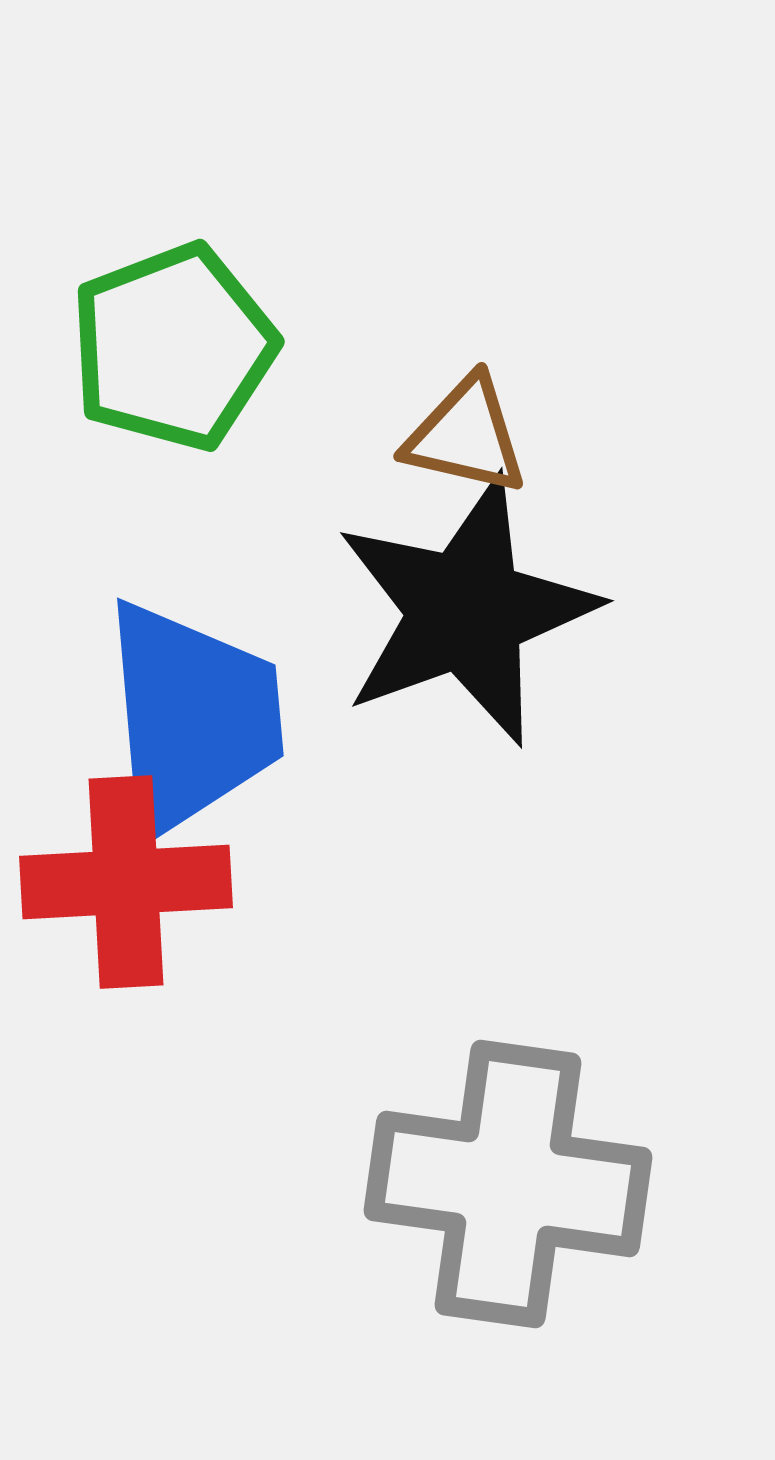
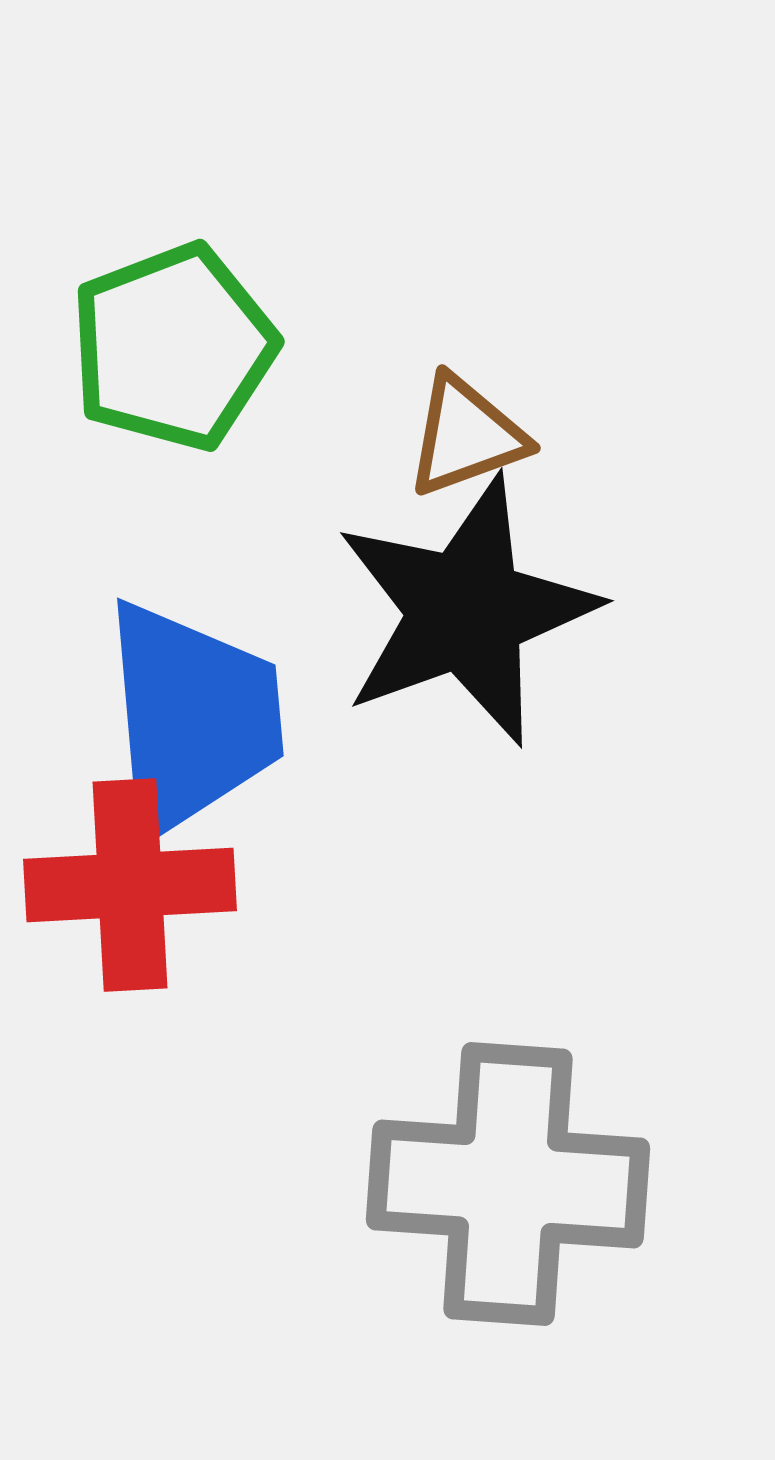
brown triangle: rotated 33 degrees counterclockwise
red cross: moved 4 px right, 3 px down
gray cross: rotated 4 degrees counterclockwise
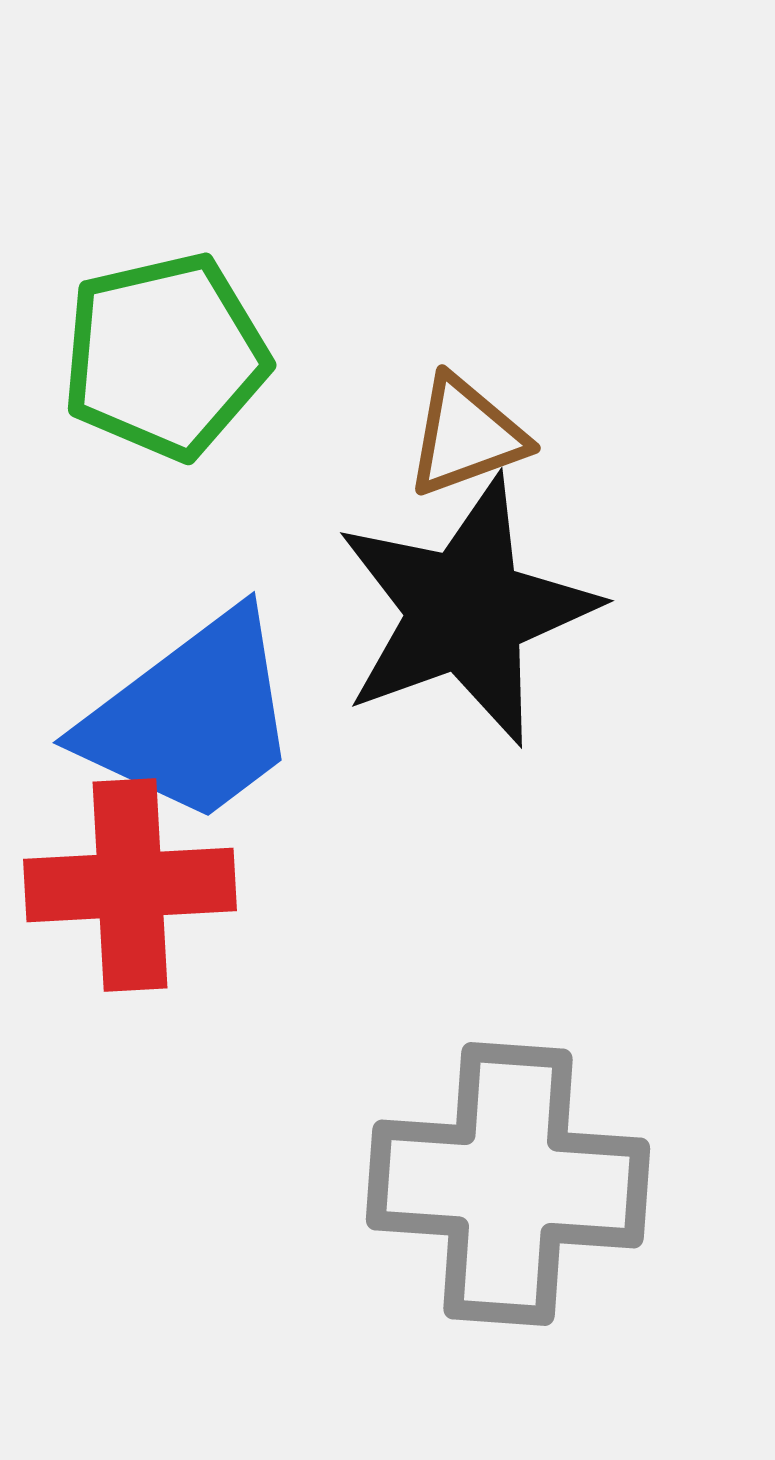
green pentagon: moved 8 px left, 9 px down; rotated 8 degrees clockwise
blue trapezoid: rotated 58 degrees clockwise
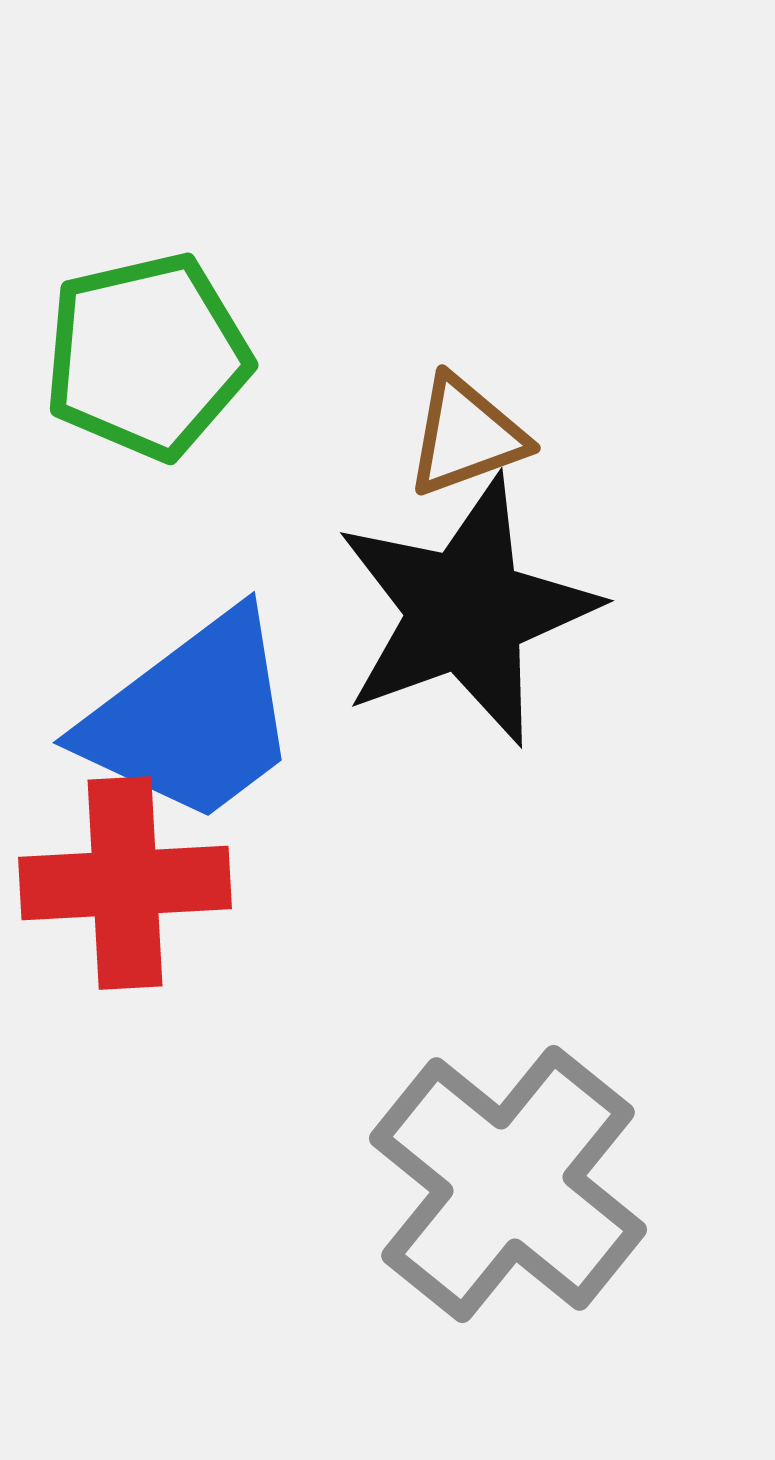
green pentagon: moved 18 px left
red cross: moved 5 px left, 2 px up
gray cross: rotated 35 degrees clockwise
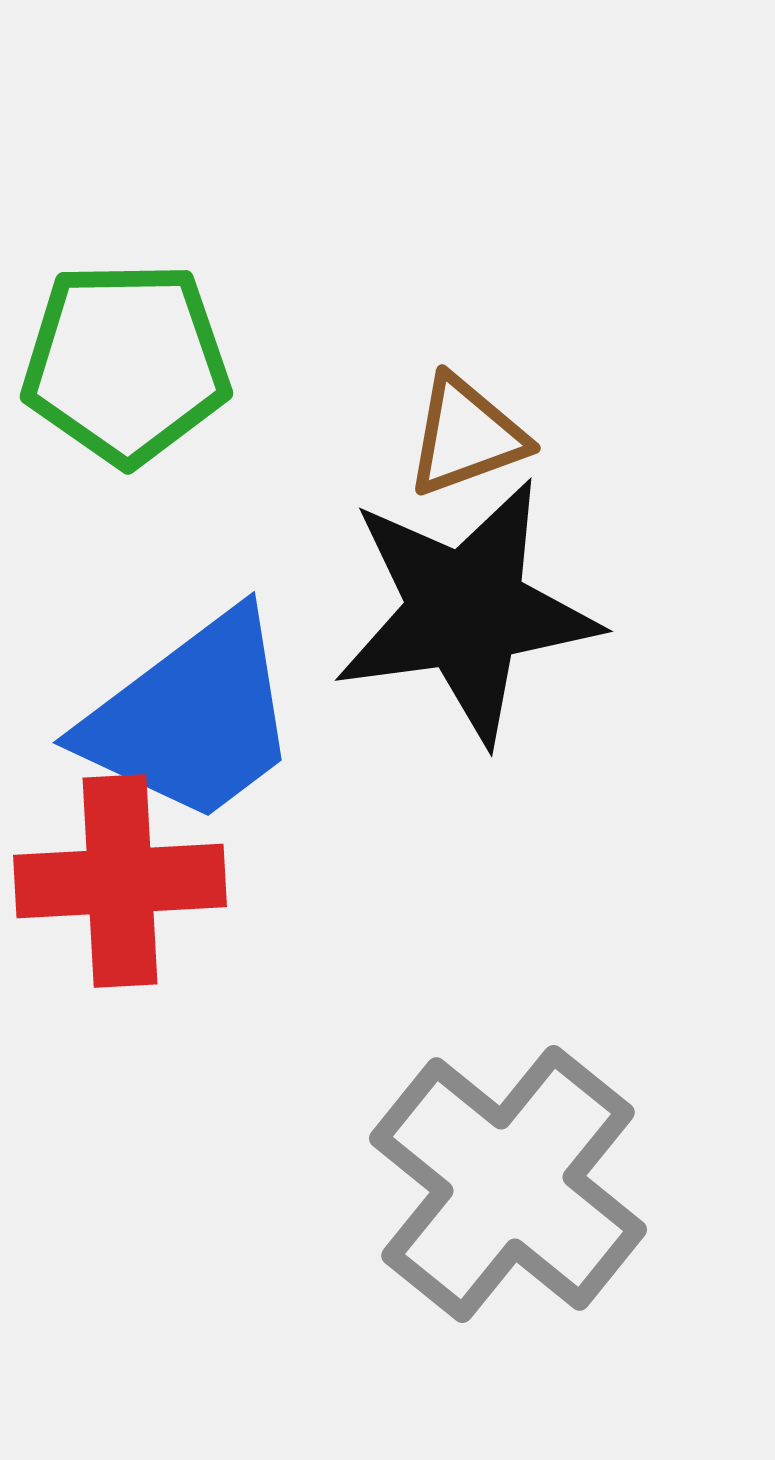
green pentagon: moved 21 px left, 7 px down; rotated 12 degrees clockwise
black star: rotated 12 degrees clockwise
red cross: moved 5 px left, 2 px up
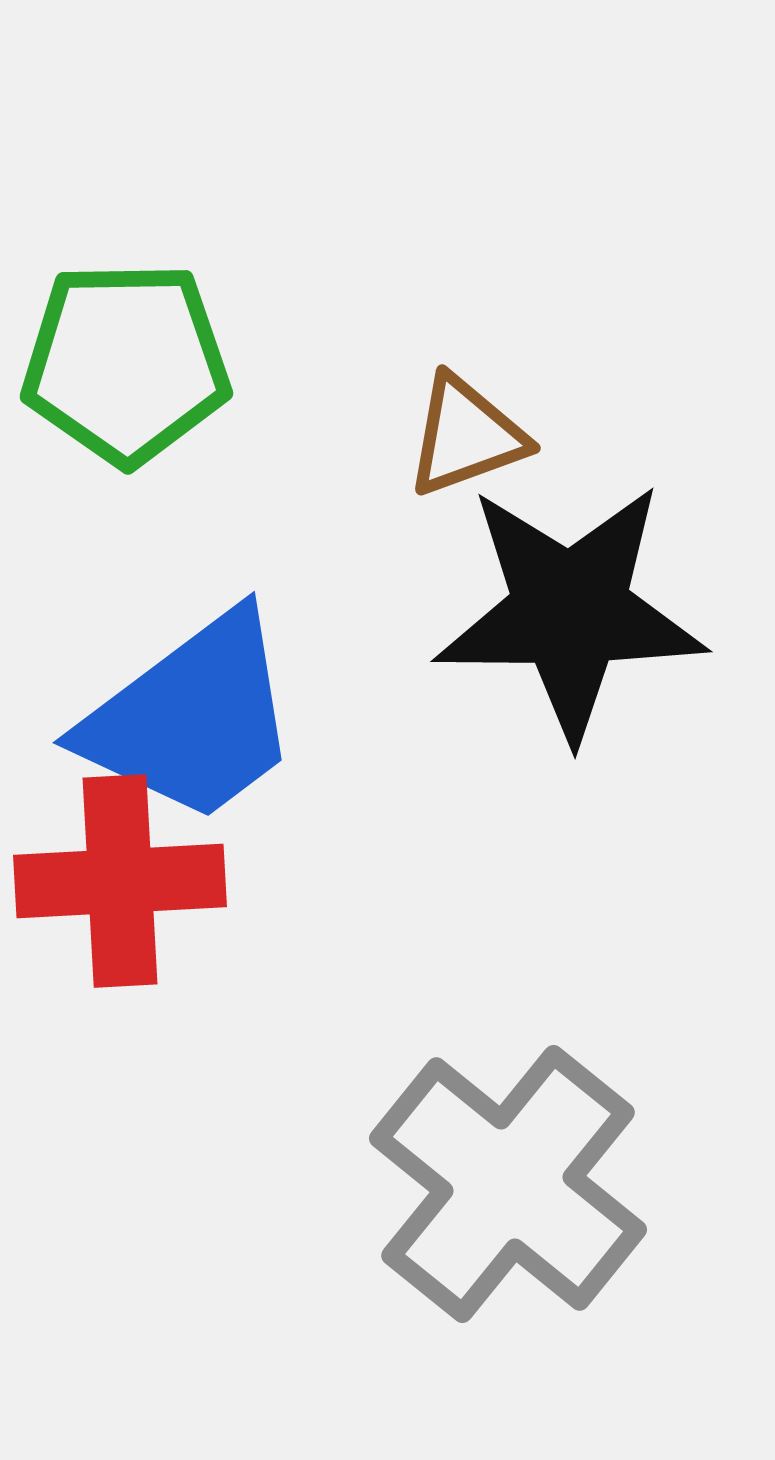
black star: moved 104 px right; rotated 8 degrees clockwise
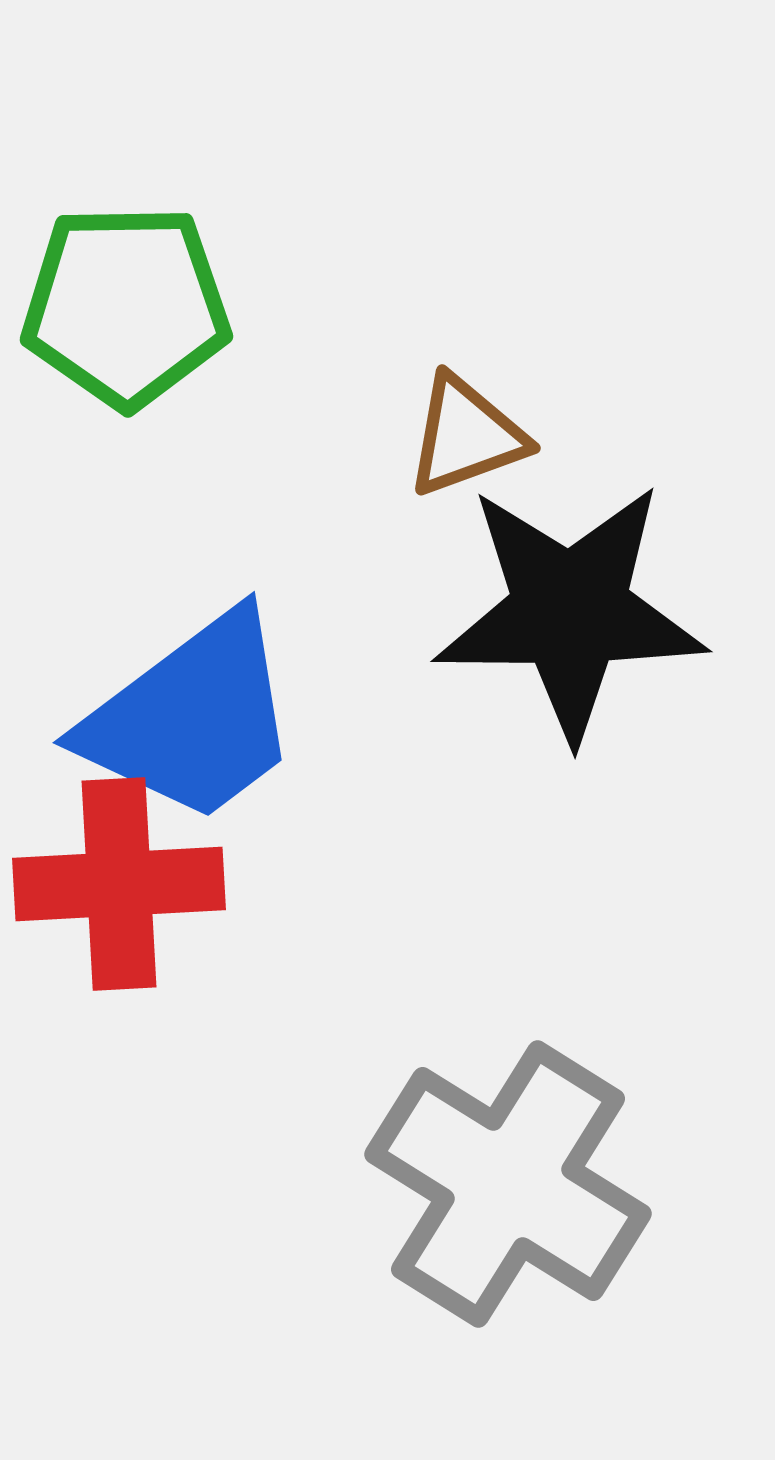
green pentagon: moved 57 px up
red cross: moved 1 px left, 3 px down
gray cross: rotated 7 degrees counterclockwise
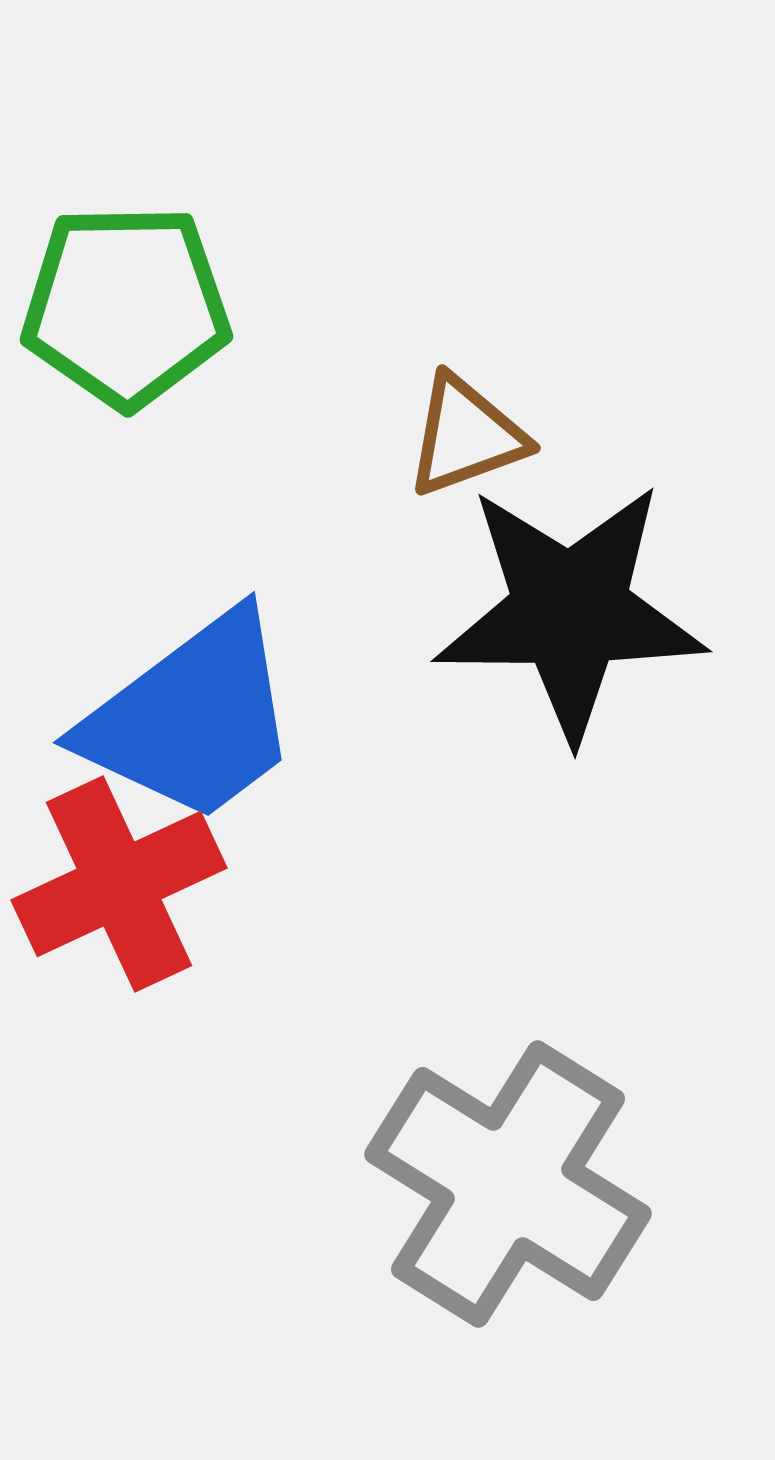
red cross: rotated 22 degrees counterclockwise
